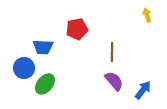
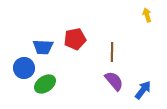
red pentagon: moved 2 px left, 10 px down
green ellipse: rotated 15 degrees clockwise
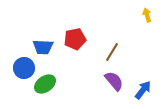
brown line: rotated 30 degrees clockwise
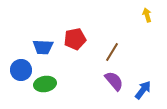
blue circle: moved 3 px left, 2 px down
green ellipse: rotated 25 degrees clockwise
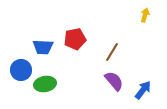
yellow arrow: moved 2 px left; rotated 32 degrees clockwise
